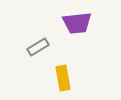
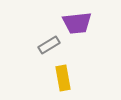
gray rectangle: moved 11 px right, 2 px up
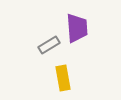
purple trapezoid: moved 5 px down; rotated 88 degrees counterclockwise
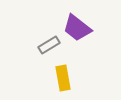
purple trapezoid: rotated 132 degrees clockwise
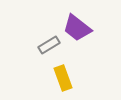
yellow rectangle: rotated 10 degrees counterclockwise
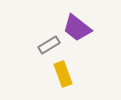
yellow rectangle: moved 4 px up
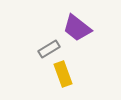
gray rectangle: moved 4 px down
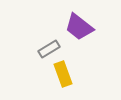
purple trapezoid: moved 2 px right, 1 px up
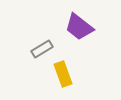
gray rectangle: moved 7 px left
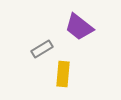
yellow rectangle: rotated 25 degrees clockwise
